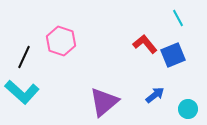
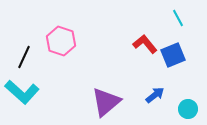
purple triangle: moved 2 px right
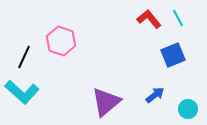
red L-shape: moved 4 px right, 25 px up
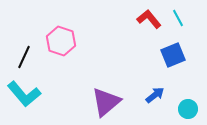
cyan L-shape: moved 2 px right, 2 px down; rotated 8 degrees clockwise
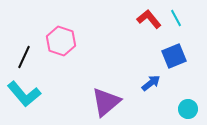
cyan line: moved 2 px left
blue square: moved 1 px right, 1 px down
blue arrow: moved 4 px left, 12 px up
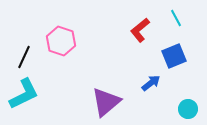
red L-shape: moved 9 px left, 11 px down; rotated 90 degrees counterclockwise
cyan L-shape: rotated 76 degrees counterclockwise
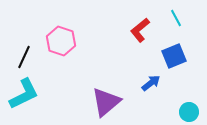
cyan circle: moved 1 px right, 3 px down
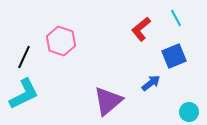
red L-shape: moved 1 px right, 1 px up
purple triangle: moved 2 px right, 1 px up
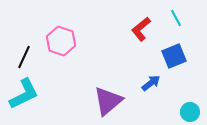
cyan circle: moved 1 px right
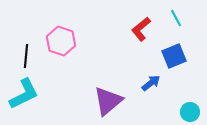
black line: moved 2 px right, 1 px up; rotated 20 degrees counterclockwise
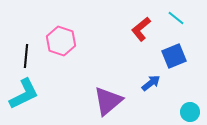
cyan line: rotated 24 degrees counterclockwise
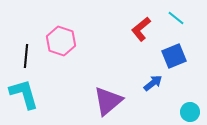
blue arrow: moved 2 px right
cyan L-shape: rotated 80 degrees counterclockwise
